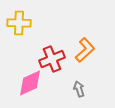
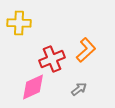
orange L-shape: moved 1 px right
pink diamond: moved 3 px right, 4 px down
gray arrow: rotated 70 degrees clockwise
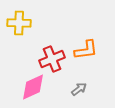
orange L-shape: rotated 35 degrees clockwise
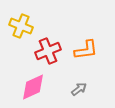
yellow cross: moved 2 px right, 3 px down; rotated 20 degrees clockwise
red cross: moved 4 px left, 8 px up
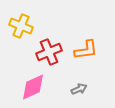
red cross: moved 1 px right, 1 px down
gray arrow: rotated 14 degrees clockwise
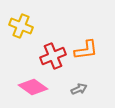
red cross: moved 4 px right, 4 px down
pink diamond: rotated 60 degrees clockwise
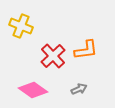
red cross: rotated 20 degrees counterclockwise
pink diamond: moved 3 px down
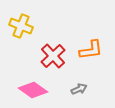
orange L-shape: moved 5 px right
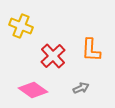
orange L-shape: rotated 100 degrees clockwise
gray arrow: moved 2 px right, 1 px up
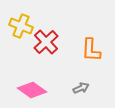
red cross: moved 7 px left, 14 px up
pink diamond: moved 1 px left
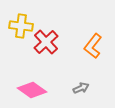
yellow cross: rotated 15 degrees counterclockwise
orange L-shape: moved 2 px right, 4 px up; rotated 35 degrees clockwise
